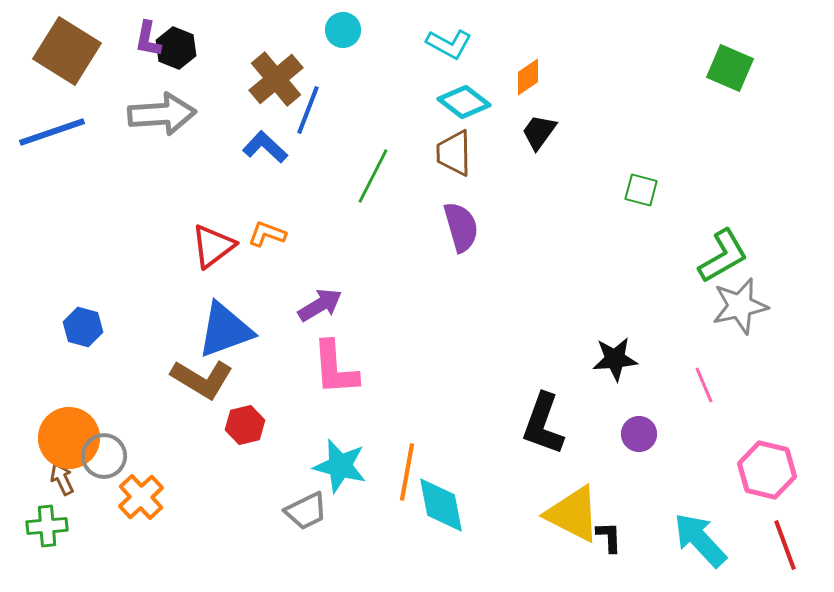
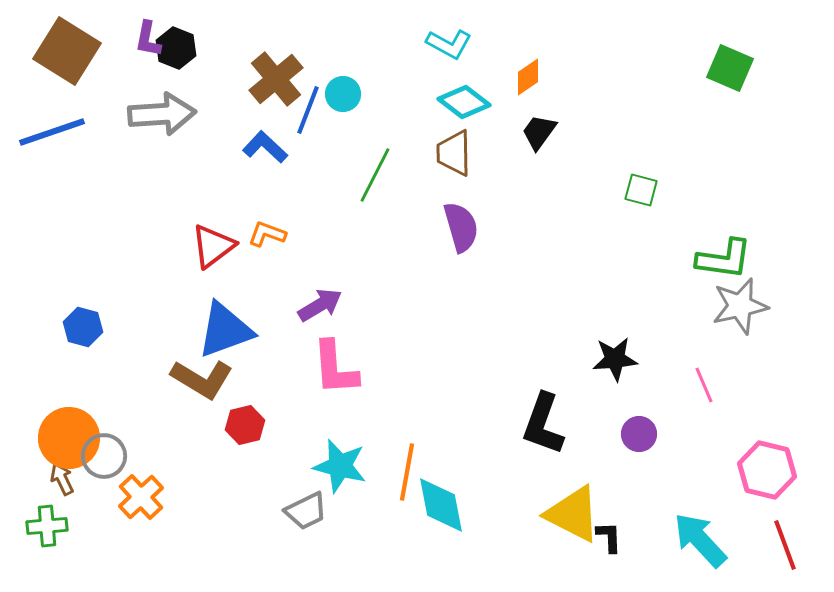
cyan circle at (343, 30): moved 64 px down
green line at (373, 176): moved 2 px right, 1 px up
green L-shape at (723, 256): moved 1 px right, 3 px down; rotated 38 degrees clockwise
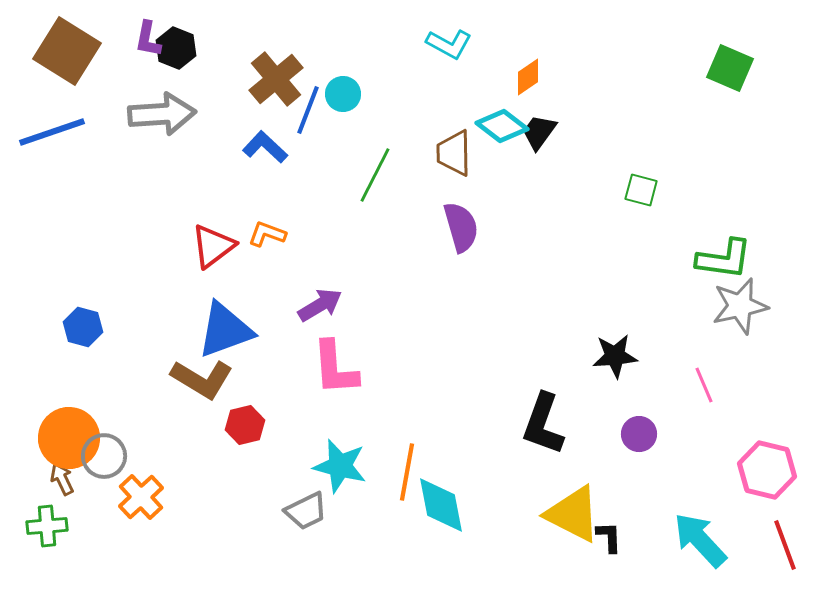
cyan diamond at (464, 102): moved 38 px right, 24 px down
black star at (615, 359): moved 3 px up
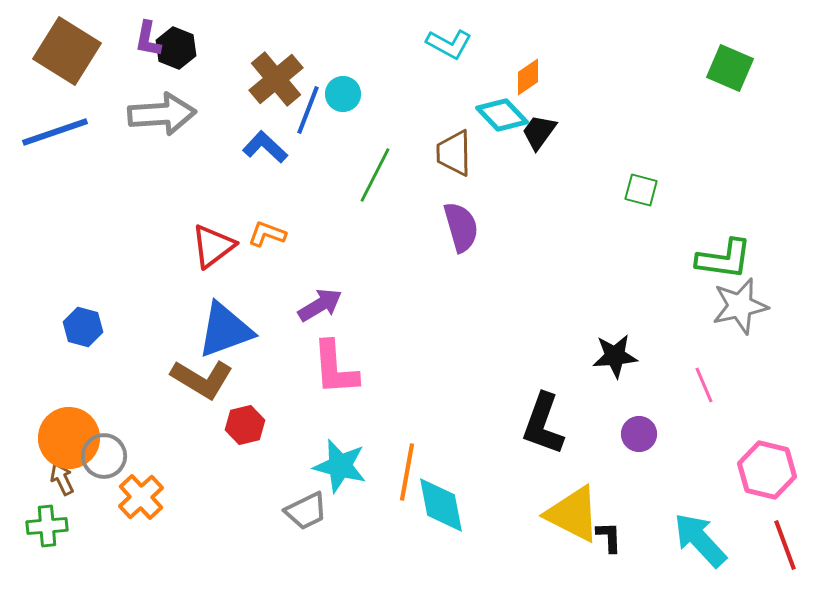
cyan diamond at (502, 126): moved 11 px up; rotated 9 degrees clockwise
blue line at (52, 132): moved 3 px right
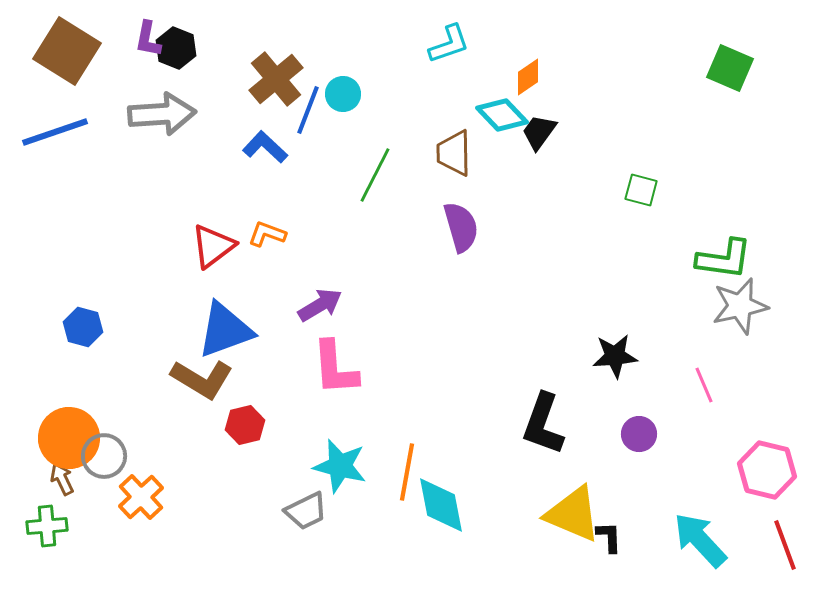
cyan L-shape at (449, 44): rotated 48 degrees counterclockwise
yellow triangle at (573, 514): rotated 4 degrees counterclockwise
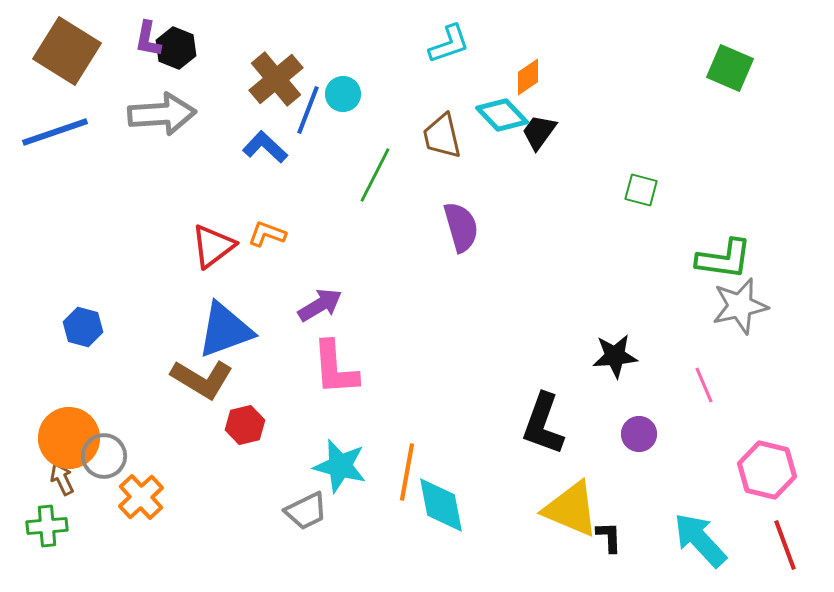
brown trapezoid at (454, 153): moved 12 px left, 17 px up; rotated 12 degrees counterclockwise
yellow triangle at (573, 514): moved 2 px left, 5 px up
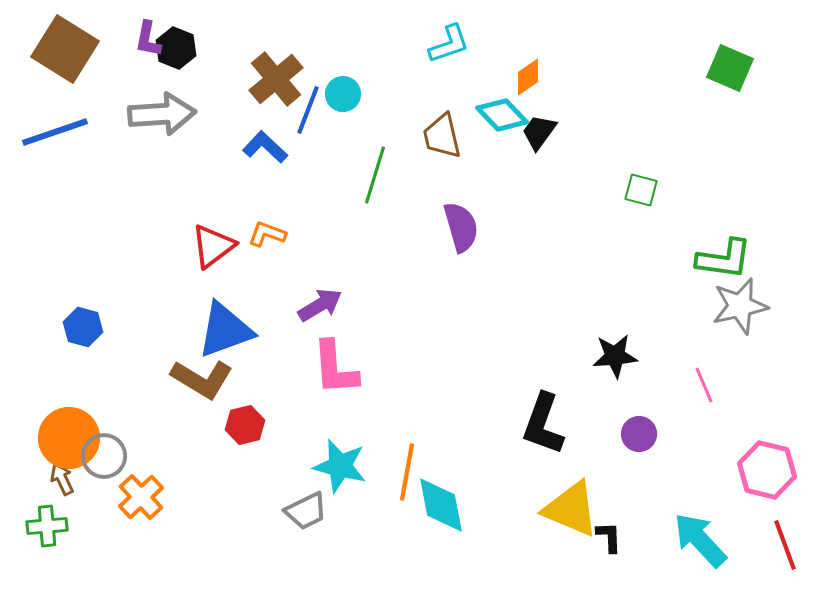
brown square at (67, 51): moved 2 px left, 2 px up
green line at (375, 175): rotated 10 degrees counterclockwise
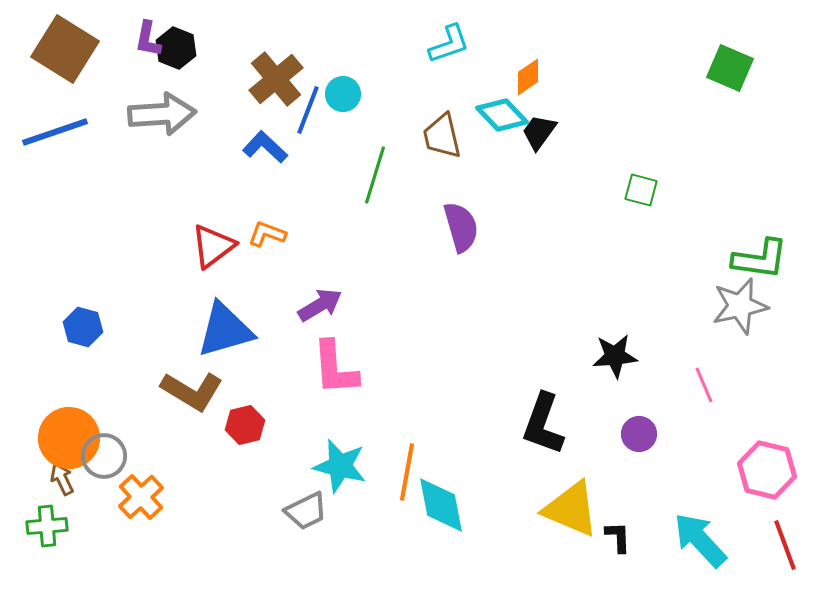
green L-shape at (724, 259): moved 36 px right
blue triangle at (225, 330): rotated 4 degrees clockwise
brown L-shape at (202, 379): moved 10 px left, 12 px down
black L-shape at (609, 537): moved 9 px right
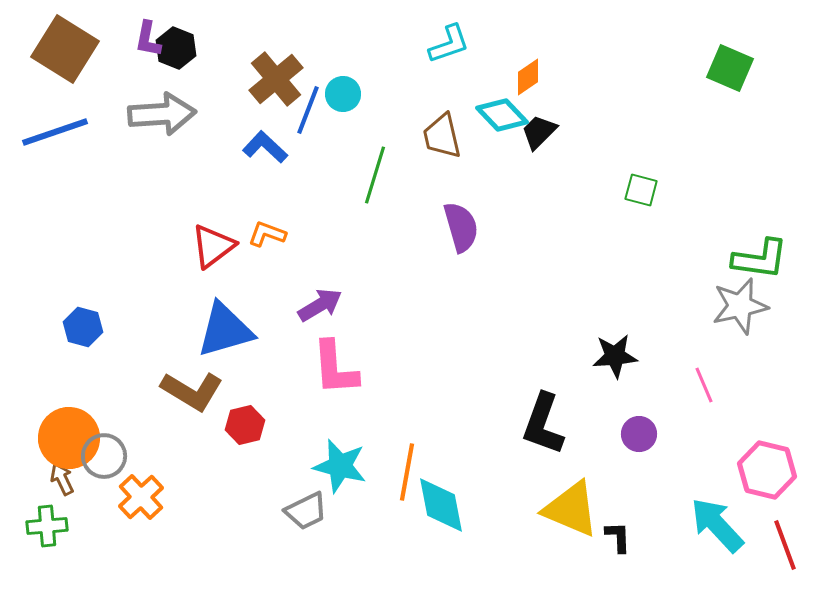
black trapezoid at (539, 132): rotated 9 degrees clockwise
cyan arrow at (700, 540): moved 17 px right, 15 px up
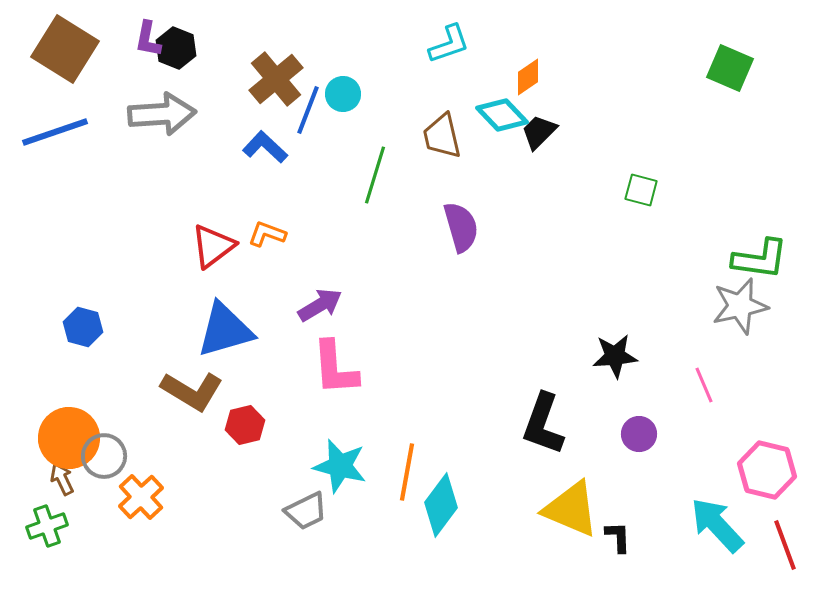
cyan diamond at (441, 505): rotated 48 degrees clockwise
green cross at (47, 526): rotated 15 degrees counterclockwise
